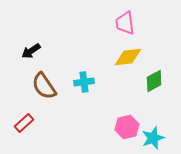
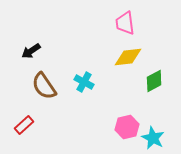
cyan cross: rotated 36 degrees clockwise
red rectangle: moved 2 px down
cyan star: rotated 25 degrees counterclockwise
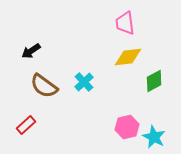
cyan cross: rotated 18 degrees clockwise
brown semicircle: rotated 20 degrees counterclockwise
red rectangle: moved 2 px right
cyan star: moved 1 px right, 1 px up
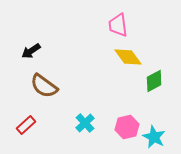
pink trapezoid: moved 7 px left, 2 px down
yellow diamond: rotated 60 degrees clockwise
cyan cross: moved 1 px right, 41 px down
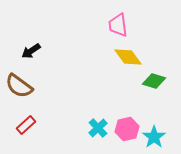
green diamond: rotated 45 degrees clockwise
brown semicircle: moved 25 px left
cyan cross: moved 13 px right, 5 px down
pink hexagon: moved 2 px down
cyan star: rotated 10 degrees clockwise
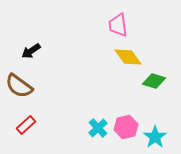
pink hexagon: moved 1 px left, 2 px up
cyan star: moved 1 px right
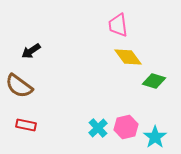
red rectangle: rotated 54 degrees clockwise
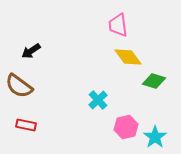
cyan cross: moved 28 px up
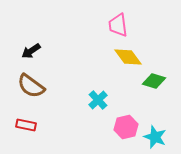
brown semicircle: moved 12 px right
cyan star: rotated 15 degrees counterclockwise
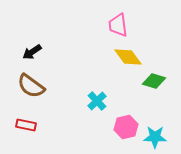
black arrow: moved 1 px right, 1 px down
cyan cross: moved 1 px left, 1 px down
cyan star: rotated 20 degrees counterclockwise
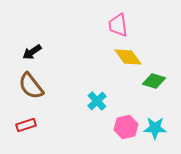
brown semicircle: rotated 16 degrees clockwise
red rectangle: rotated 30 degrees counterclockwise
cyan star: moved 9 px up
